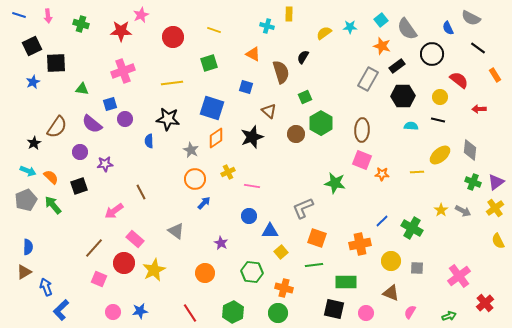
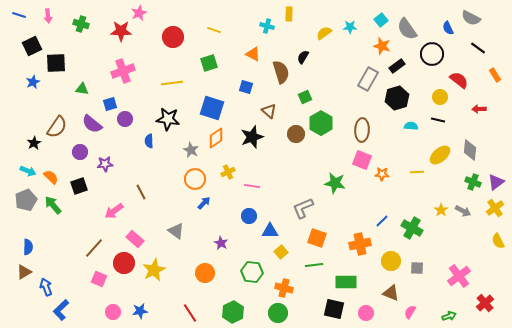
pink star at (141, 15): moved 2 px left, 2 px up
black hexagon at (403, 96): moved 6 px left, 2 px down; rotated 15 degrees counterclockwise
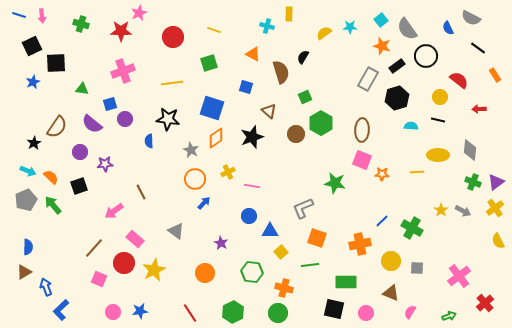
pink arrow at (48, 16): moved 6 px left
black circle at (432, 54): moved 6 px left, 2 px down
yellow ellipse at (440, 155): moved 2 px left; rotated 40 degrees clockwise
green line at (314, 265): moved 4 px left
